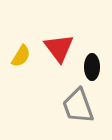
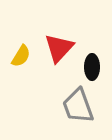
red triangle: rotated 20 degrees clockwise
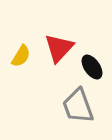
black ellipse: rotated 35 degrees counterclockwise
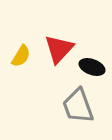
red triangle: moved 1 px down
black ellipse: rotated 35 degrees counterclockwise
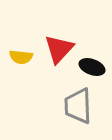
yellow semicircle: moved 1 px down; rotated 65 degrees clockwise
gray trapezoid: rotated 18 degrees clockwise
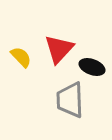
yellow semicircle: rotated 140 degrees counterclockwise
gray trapezoid: moved 8 px left, 6 px up
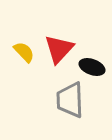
yellow semicircle: moved 3 px right, 5 px up
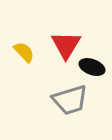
red triangle: moved 7 px right, 4 px up; rotated 12 degrees counterclockwise
gray trapezoid: rotated 105 degrees counterclockwise
